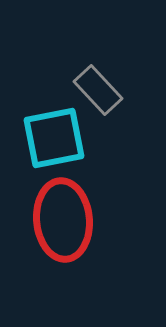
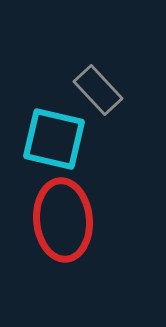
cyan square: moved 1 px down; rotated 24 degrees clockwise
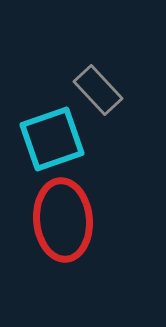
cyan square: moved 2 px left; rotated 32 degrees counterclockwise
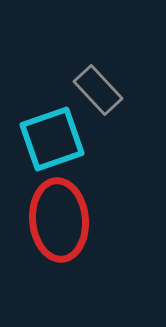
red ellipse: moved 4 px left
